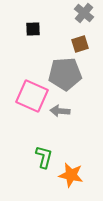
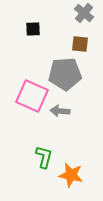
brown square: rotated 24 degrees clockwise
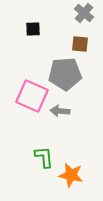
green L-shape: rotated 20 degrees counterclockwise
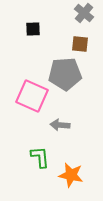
gray arrow: moved 14 px down
green L-shape: moved 4 px left
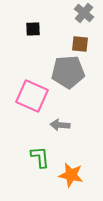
gray pentagon: moved 3 px right, 2 px up
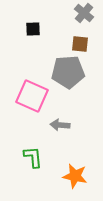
green L-shape: moved 7 px left
orange star: moved 4 px right, 1 px down
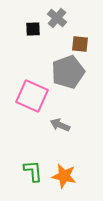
gray cross: moved 27 px left, 5 px down
gray pentagon: rotated 16 degrees counterclockwise
gray arrow: rotated 18 degrees clockwise
green L-shape: moved 14 px down
orange star: moved 11 px left
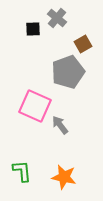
brown square: moved 3 px right; rotated 36 degrees counterclockwise
pink square: moved 3 px right, 10 px down
gray arrow: rotated 30 degrees clockwise
green L-shape: moved 11 px left
orange star: moved 1 px down
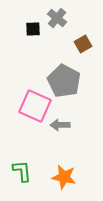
gray pentagon: moved 4 px left, 9 px down; rotated 24 degrees counterclockwise
gray arrow: rotated 54 degrees counterclockwise
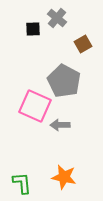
green L-shape: moved 12 px down
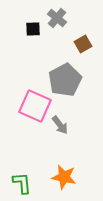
gray pentagon: moved 1 px right, 1 px up; rotated 16 degrees clockwise
gray arrow: rotated 126 degrees counterclockwise
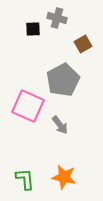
gray cross: rotated 24 degrees counterclockwise
gray pentagon: moved 2 px left
pink square: moved 7 px left
green L-shape: moved 3 px right, 4 px up
